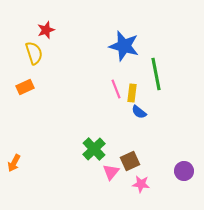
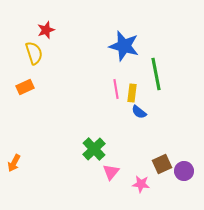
pink line: rotated 12 degrees clockwise
brown square: moved 32 px right, 3 px down
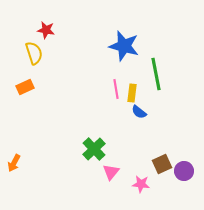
red star: rotated 30 degrees clockwise
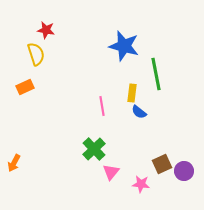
yellow semicircle: moved 2 px right, 1 px down
pink line: moved 14 px left, 17 px down
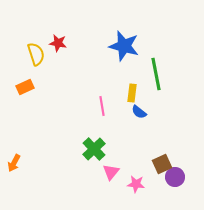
red star: moved 12 px right, 13 px down
purple circle: moved 9 px left, 6 px down
pink star: moved 5 px left
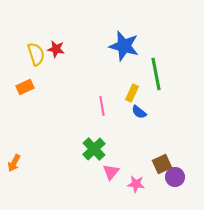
red star: moved 2 px left, 6 px down
yellow rectangle: rotated 18 degrees clockwise
